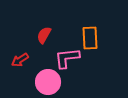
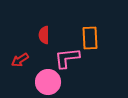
red semicircle: rotated 30 degrees counterclockwise
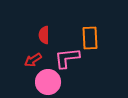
red arrow: moved 13 px right
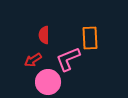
pink L-shape: moved 1 px right, 1 px down; rotated 16 degrees counterclockwise
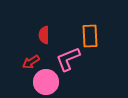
orange rectangle: moved 2 px up
red arrow: moved 2 px left, 2 px down
pink circle: moved 2 px left
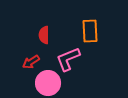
orange rectangle: moved 5 px up
pink circle: moved 2 px right, 1 px down
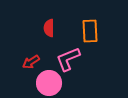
red semicircle: moved 5 px right, 7 px up
pink circle: moved 1 px right
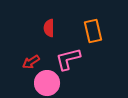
orange rectangle: moved 3 px right; rotated 10 degrees counterclockwise
pink L-shape: rotated 8 degrees clockwise
pink circle: moved 2 px left
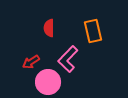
pink L-shape: rotated 32 degrees counterclockwise
pink circle: moved 1 px right, 1 px up
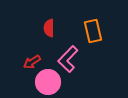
red arrow: moved 1 px right
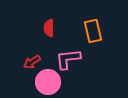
pink L-shape: rotated 40 degrees clockwise
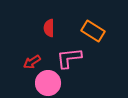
orange rectangle: rotated 45 degrees counterclockwise
pink L-shape: moved 1 px right, 1 px up
pink circle: moved 1 px down
